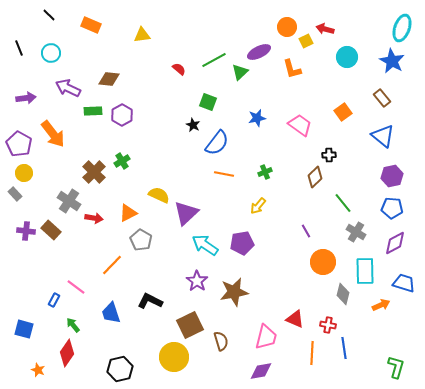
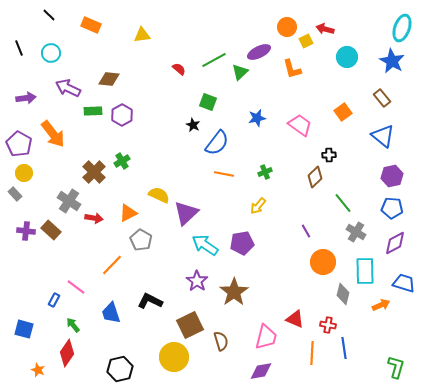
brown star at (234, 292): rotated 24 degrees counterclockwise
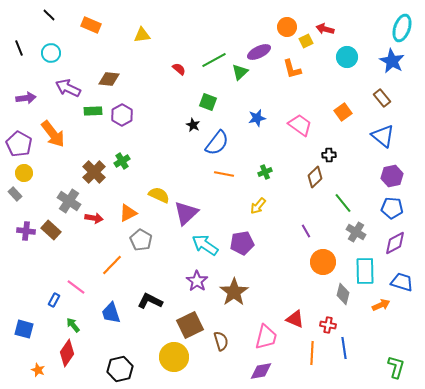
blue trapezoid at (404, 283): moved 2 px left, 1 px up
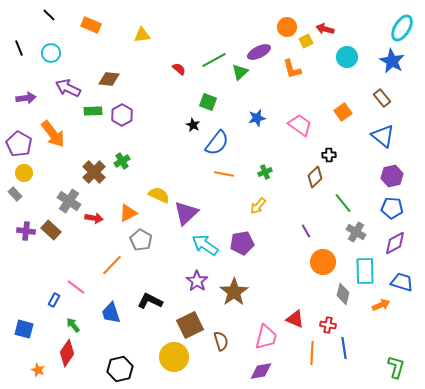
cyan ellipse at (402, 28): rotated 12 degrees clockwise
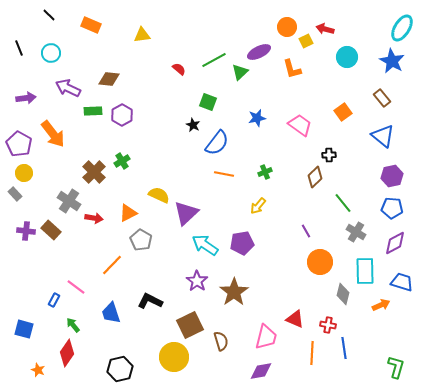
orange circle at (323, 262): moved 3 px left
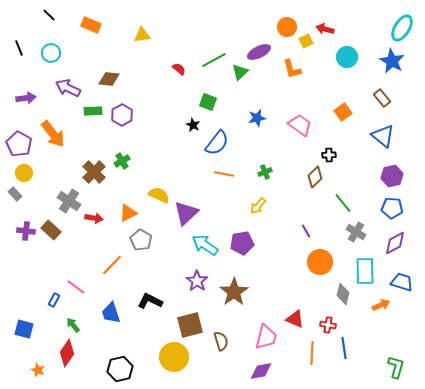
brown square at (190, 325): rotated 12 degrees clockwise
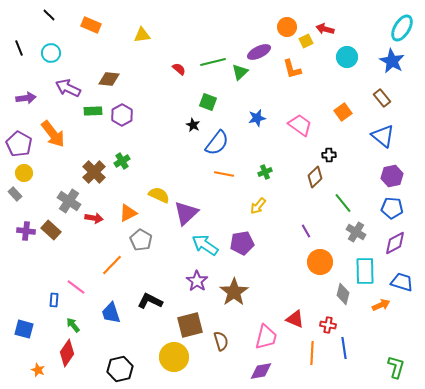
green line at (214, 60): moved 1 px left, 2 px down; rotated 15 degrees clockwise
blue rectangle at (54, 300): rotated 24 degrees counterclockwise
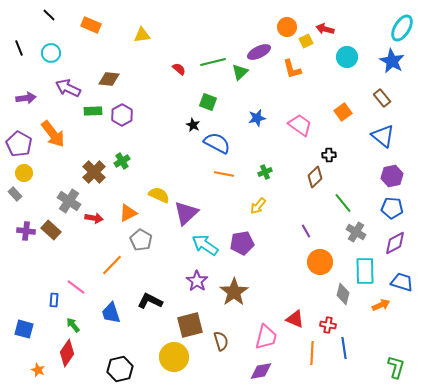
blue semicircle at (217, 143): rotated 100 degrees counterclockwise
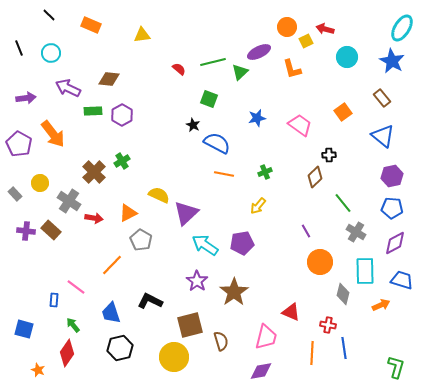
green square at (208, 102): moved 1 px right, 3 px up
yellow circle at (24, 173): moved 16 px right, 10 px down
blue trapezoid at (402, 282): moved 2 px up
red triangle at (295, 319): moved 4 px left, 7 px up
black hexagon at (120, 369): moved 21 px up
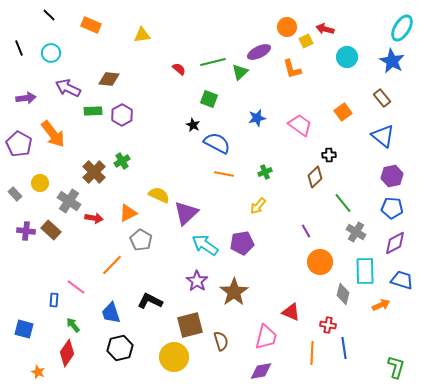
orange star at (38, 370): moved 2 px down
